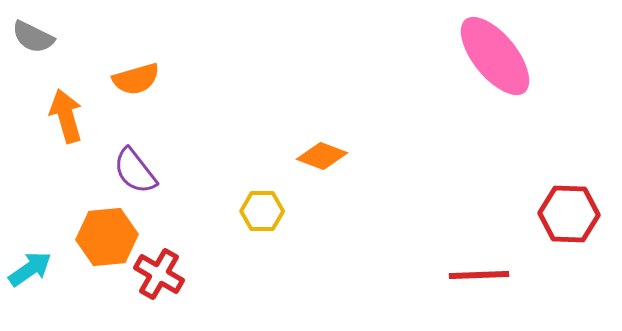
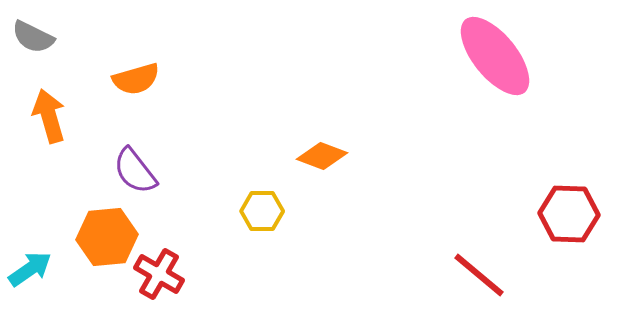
orange arrow: moved 17 px left
red line: rotated 42 degrees clockwise
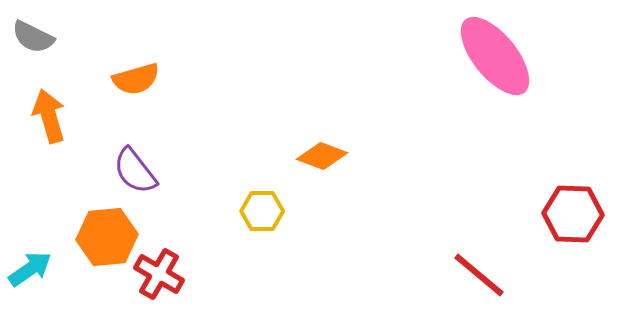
red hexagon: moved 4 px right
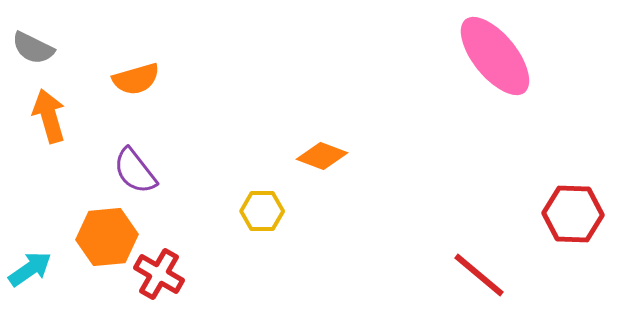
gray semicircle: moved 11 px down
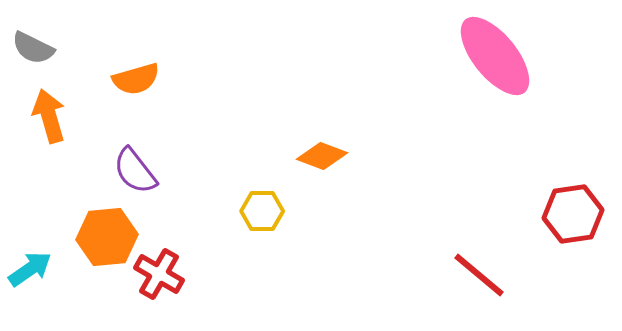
red hexagon: rotated 10 degrees counterclockwise
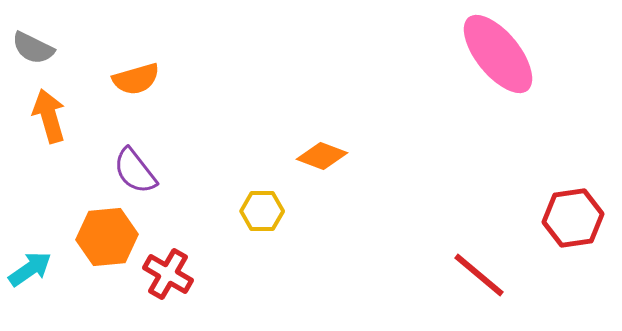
pink ellipse: moved 3 px right, 2 px up
red hexagon: moved 4 px down
red cross: moved 9 px right
